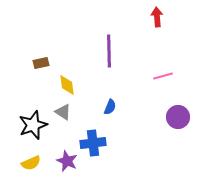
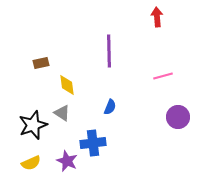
gray triangle: moved 1 px left, 1 px down
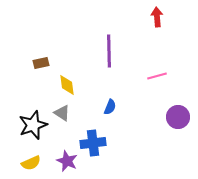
pink line: moved 6 px left
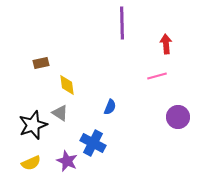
red arrow: moved 9 px right, 27 px down
purple line: moved 13 px right, 28 px up
gray triangle: moved 2 px left
blue cross: rotated 35 degrees clockwise
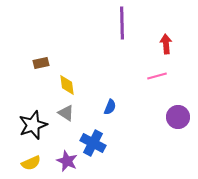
gray triangle: moved 6 px right
